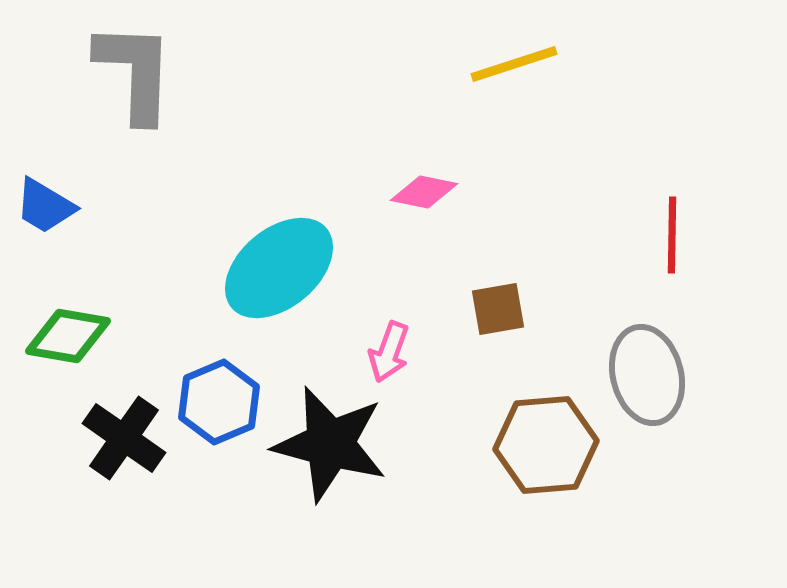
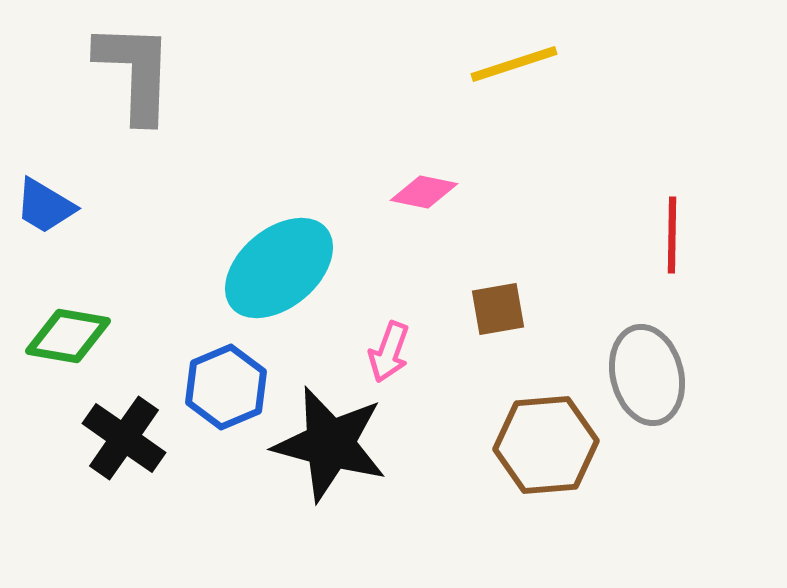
blue hexagon: moved 7 px right, 15 px up
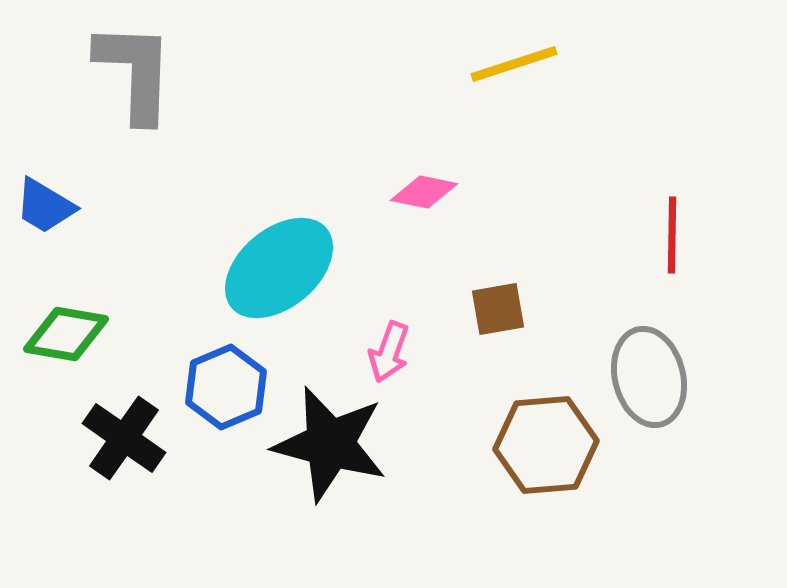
green diamond: moved 2 px left, 2 px up
gray ellipse: moved 2 px right, 2 px down
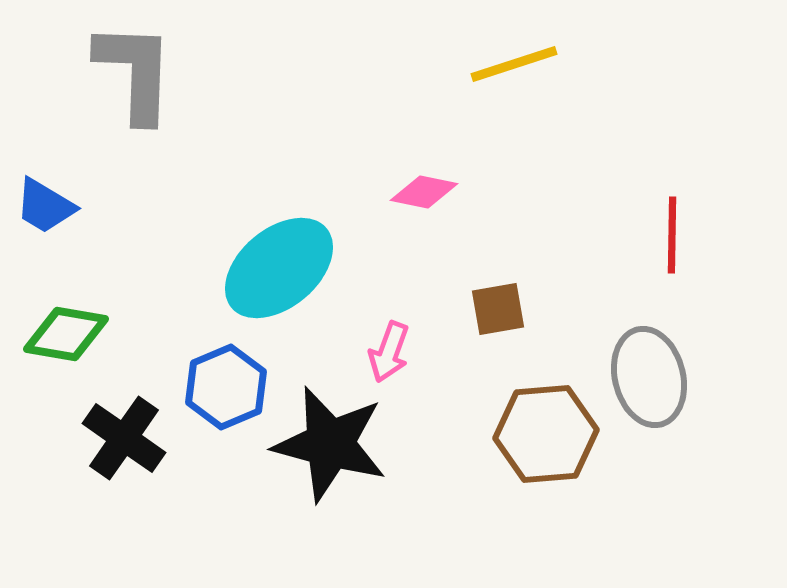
brown hexagon: moved 11 px up
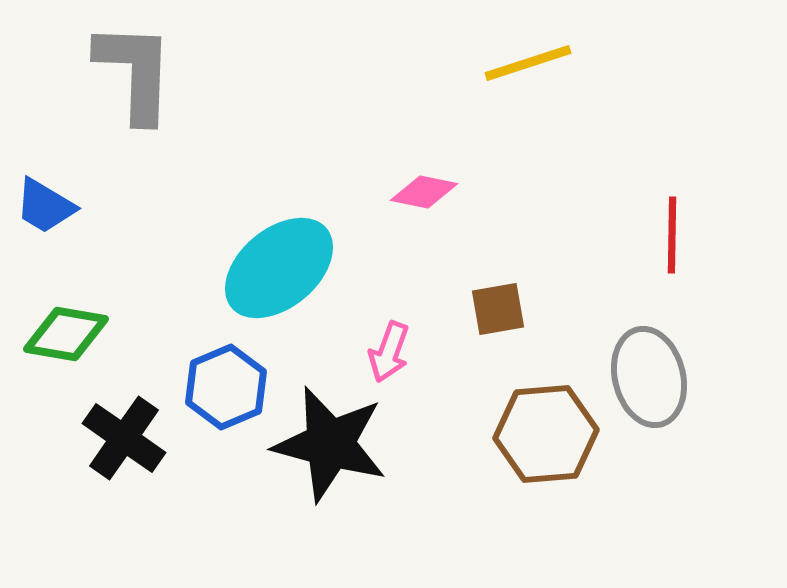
yellow line: moved 14 px right, 1 px up
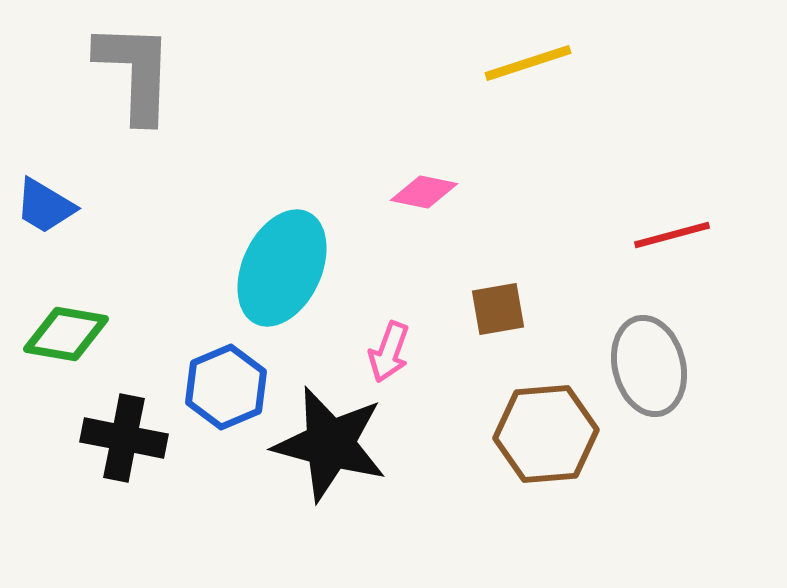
red line: rotated 74 degrees clockwise
cyan ellipse: moved 3 px right; rotated 25 degrees counterclockwise
gray ellipse: moved 11 px up
black cross: rotated 24 degrees counterclockwise
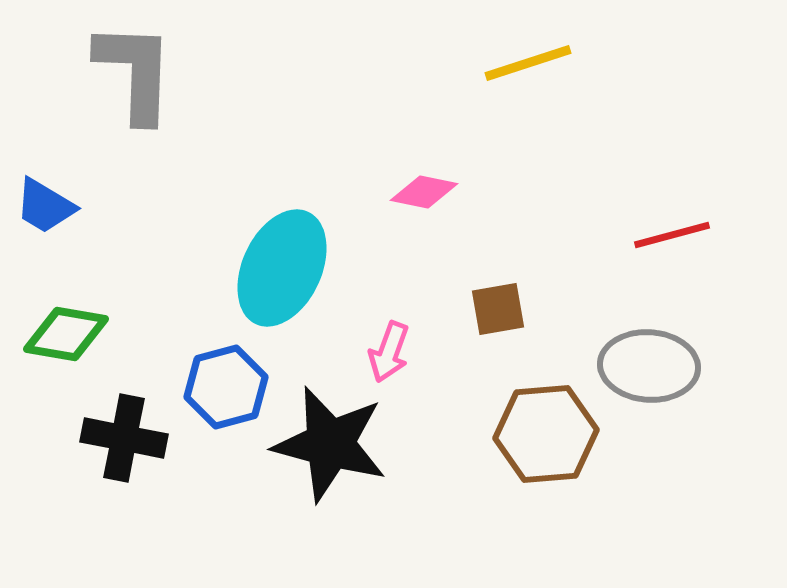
gray ellipse: rotated 72 degrees counterclockwise
blue hexagon: rotated 8 degrees clockwise
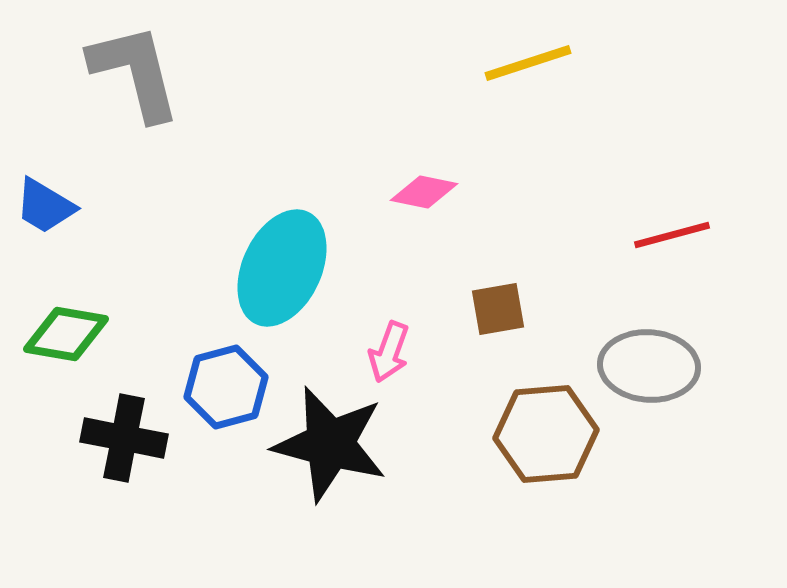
gray L-shape: rotated 16 degrees counterclockwise
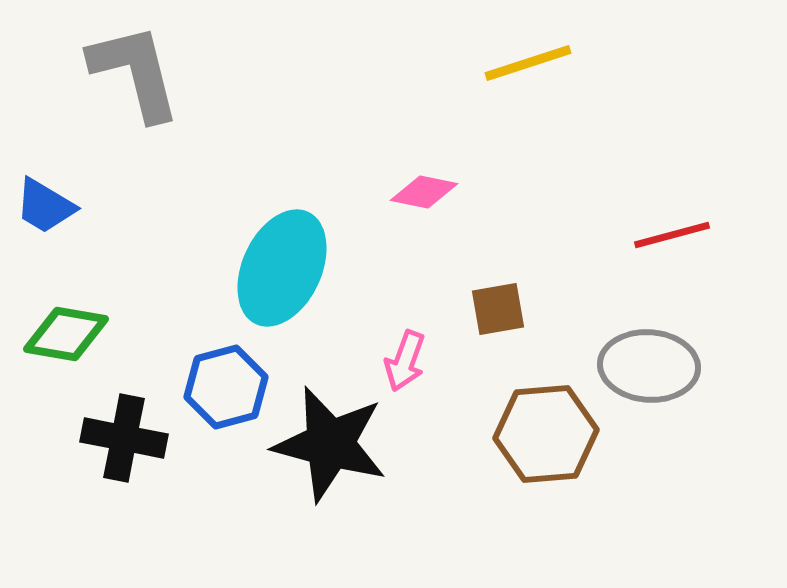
pink arrow: moved 16 px right, 9 px down
